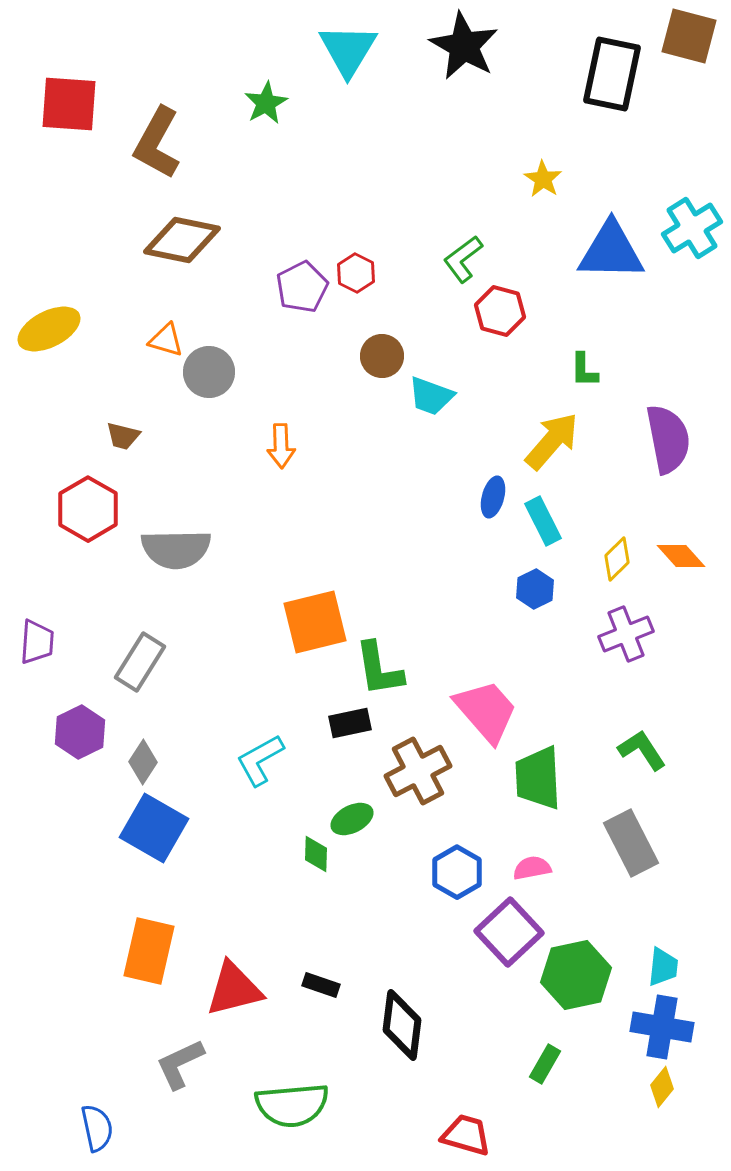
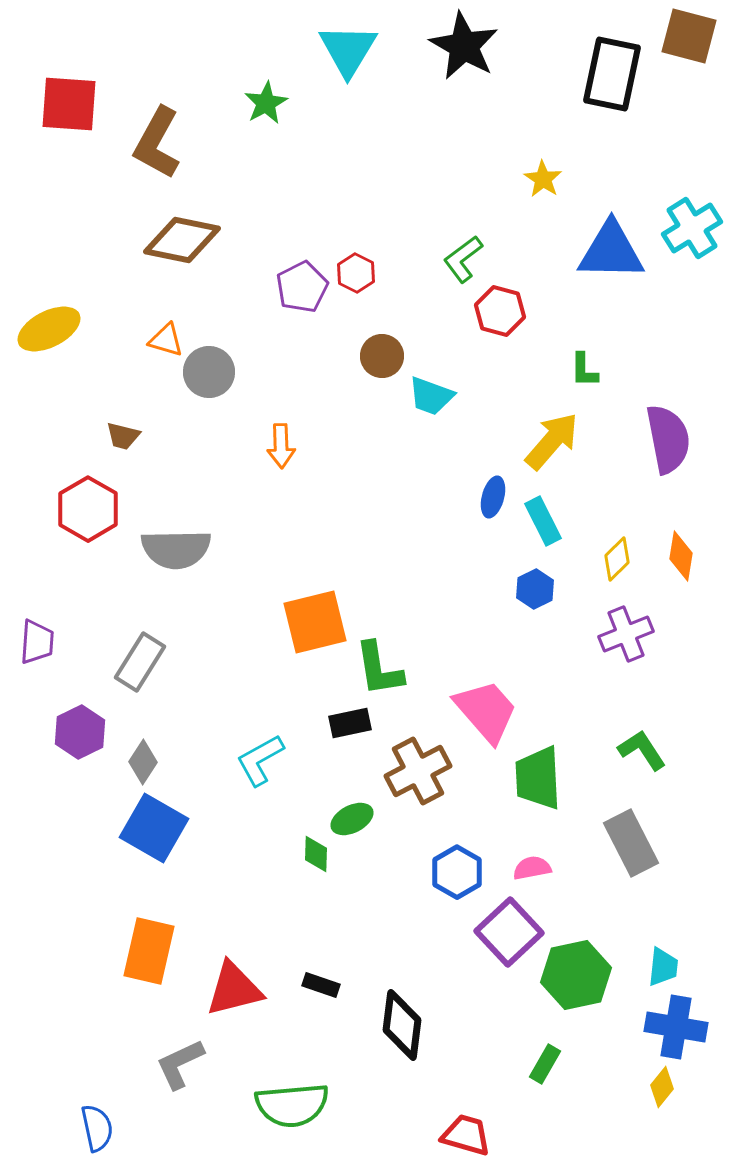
orange diamond at (681, 556): rotated 51 degrees clockwise
blue cross at (662, 1027): moved 14 px right
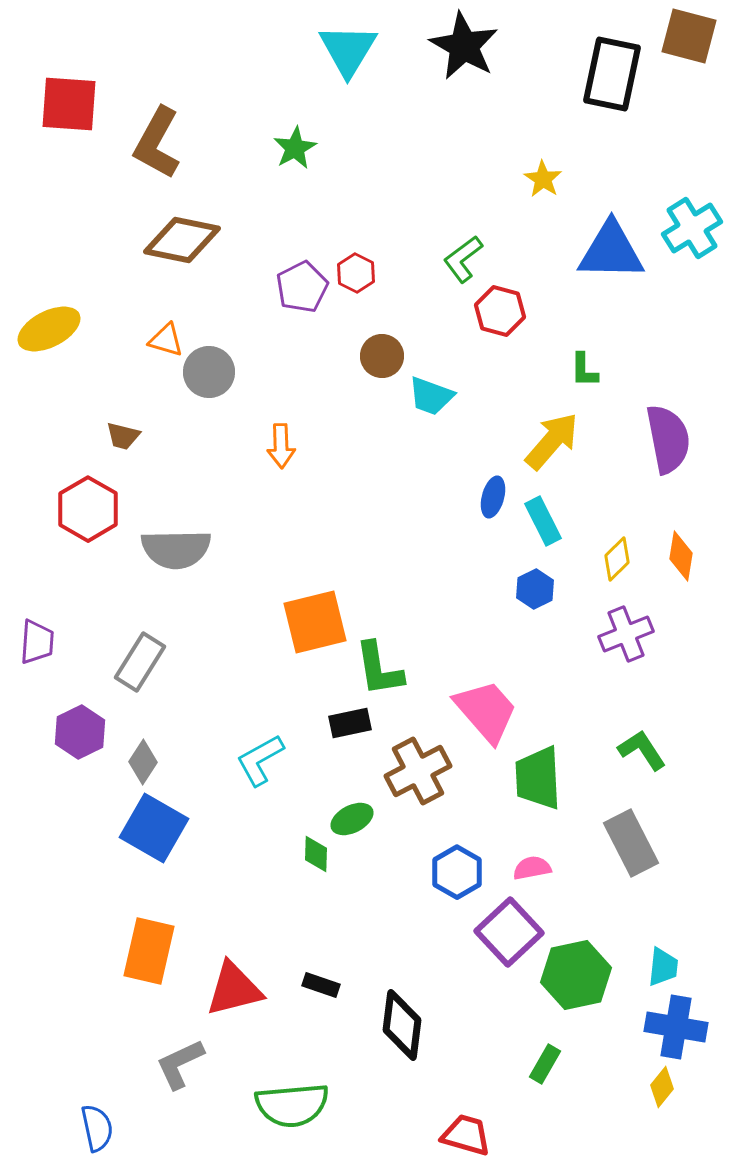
green star at (266, 103): moved 29 px right, 45 px down
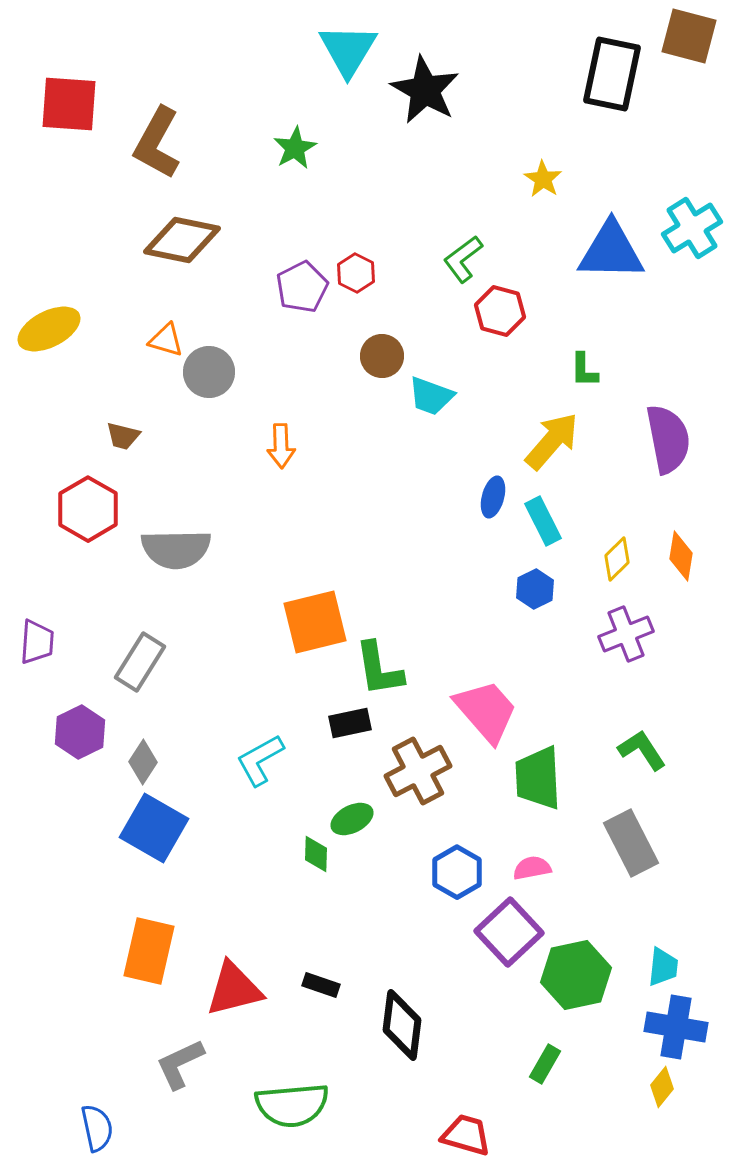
black star at (464, 46): moved 39 px left, 44 px down
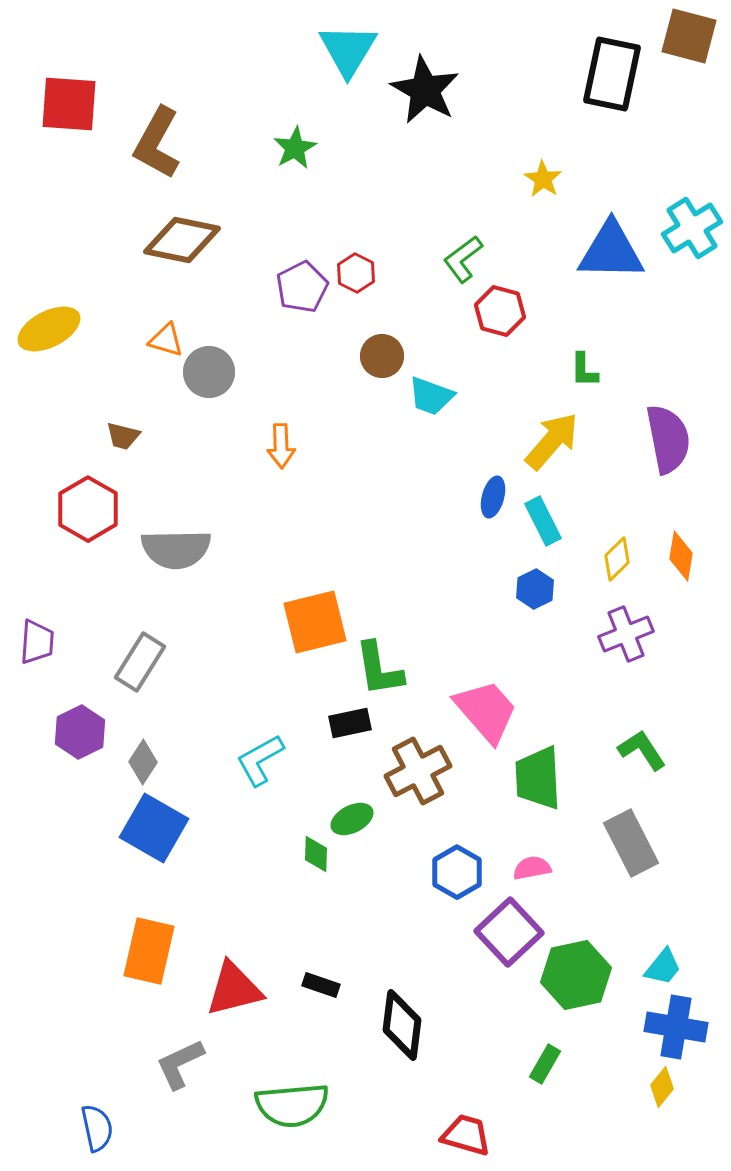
cyan trapezoid at (663, 967): rotated 33 degrees clockwise
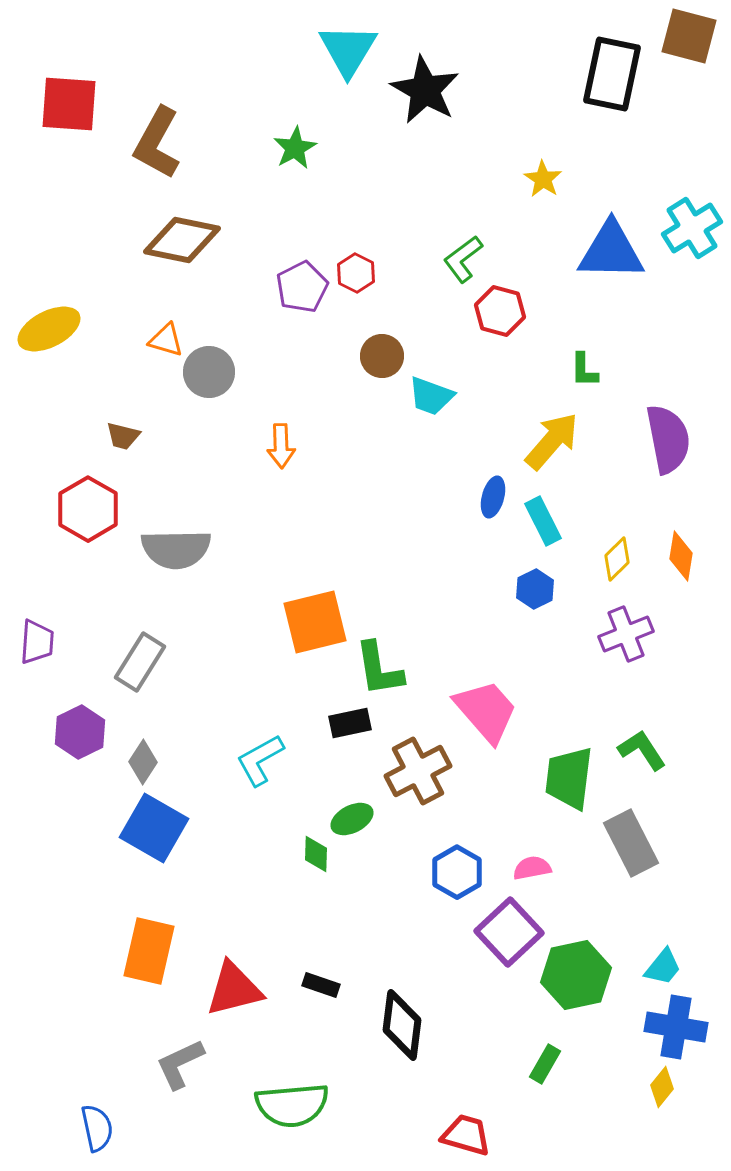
green trapezoid at (538, 778): moved 31 px right; rotated 10 degrees clockwise
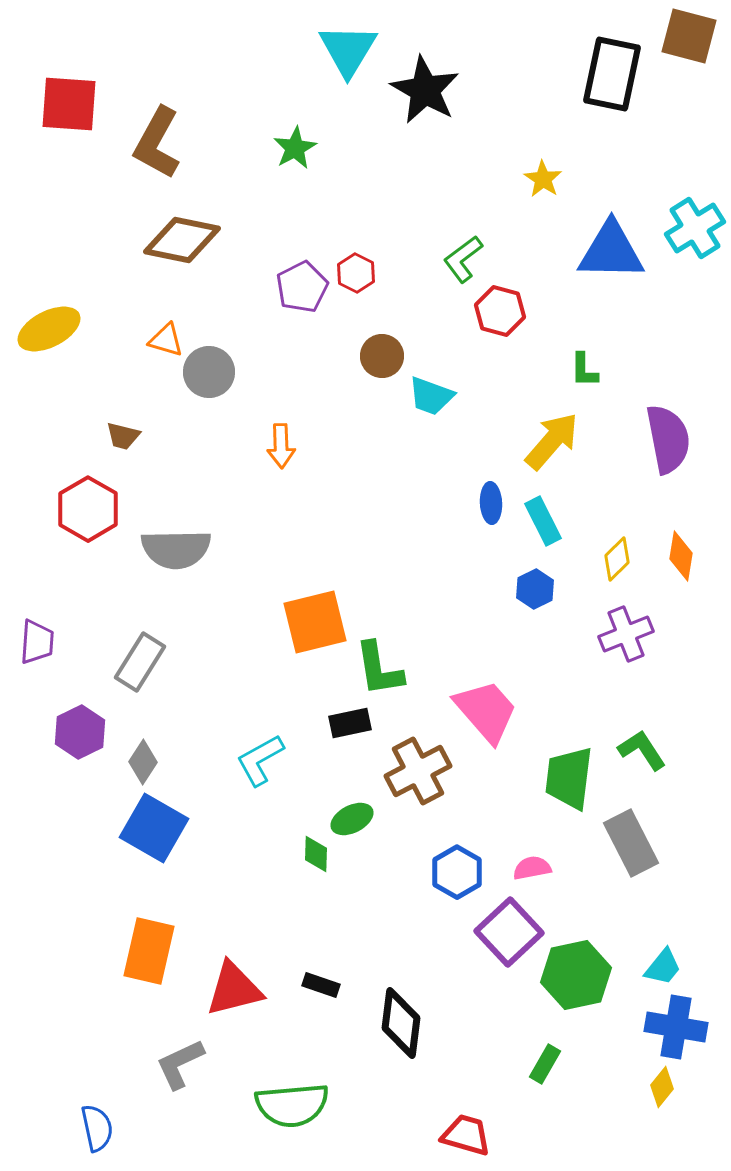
cyan cross at (692, 228): moved 3 px right
blue ellipse at (493, 497): moved 2 px left, 6 px down; rotated 18 degrees counterclockwise
black diamond at (402, 1025): moved 1 px left, 2 px up
